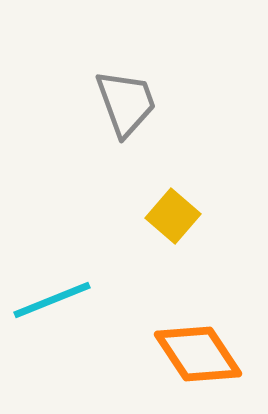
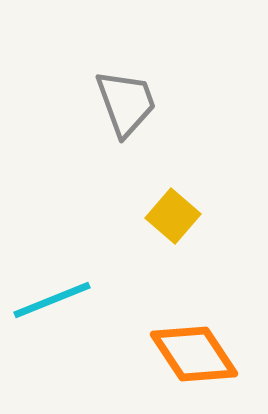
orange diamond: moved 4 px left
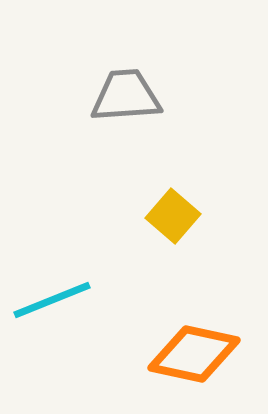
gray trapezoid: moved 7 px up; rotated 74 degrees counterclockwise
orange diamond: rotated 44 degrees counterclockwise
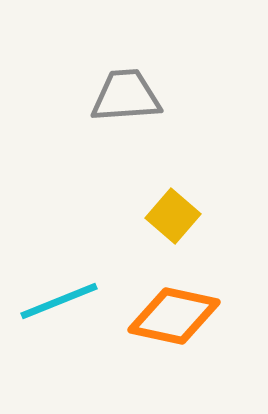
cyan line: moved 7 px right, 1 px down
orange diamond: moved 20 px left, 38 px up
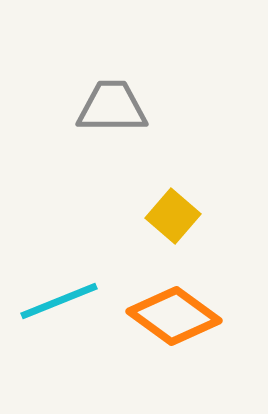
gray trapezoid: moved 14 px left, 11 px down; rotated 4 degrees clockwise
orange diamond: rotated 24 degrees clockwise
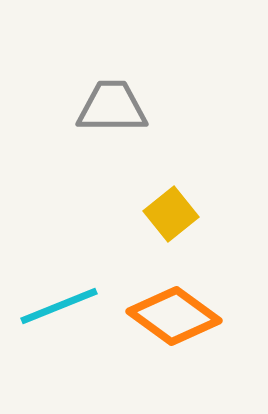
yellow square: moved 2 px left, 2 px up; rotated 10 degrees clockwise
cyan line: moved 5 px down
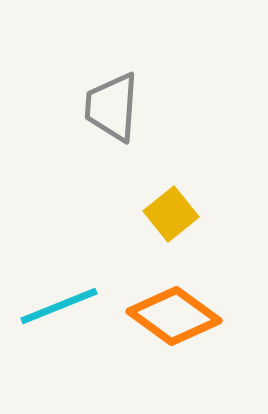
gray trapezoid: rotated 86 degrees counterclockwise
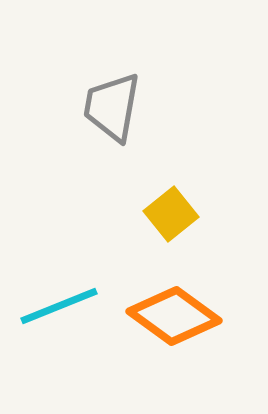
gray trapezoid: rotated 6 degrees clockwise
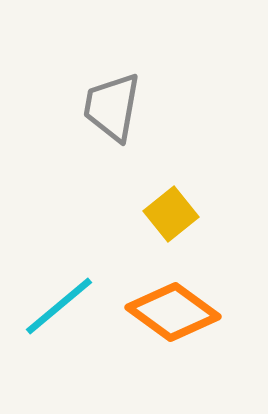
cyan line: rotated 18 degrees counterclockwise
orange diamond: moved 1 px left, 4 px up
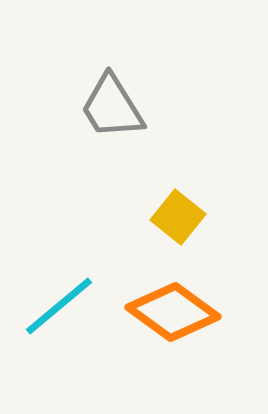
gray trapezoid: rotated 42 degrees counterclockwise
yellow square: moved 7 px right, 3 px down; rotated 12 degrees counterclockwise
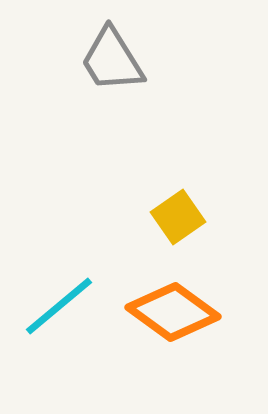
gray trapezoid: moved 47 px up
yellow square: rotated 16 degrees clockwise
